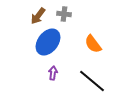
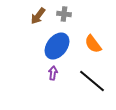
blue ellipse: moved 9 px right, 4 px down
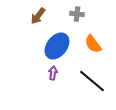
gray cross: moved 13 px right
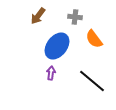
gray cross: moved 2 px left, 3 px down
orange semicircle: moved 1 px right, 5 px up
purple arrow: moved 2 px left
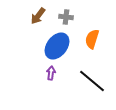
gray cross: moved 9 px left
orange semicircle: moved 2 px left; rotated 54 degrees clockwise
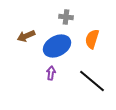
brown arrow: moved 12 px left, 20 px down; rotated 30 degrees clockwise
blue ellipse: rotated 24 degrees clockwise
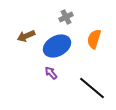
gray cross: rotated 32 degrees counterclockwise
orange semicircle: moved 2 px right
purple arrow: rotated 48 degrees counterclockwise
black line: moved 7 px down
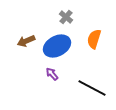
gray cross: rotated 24 degrees counterclockwise
brown arrow: moved 5 px down
purple arrow: moved 1 px right, 1 px down
black line: rotated 12 degrees counterclockwise
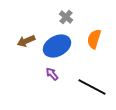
black line: moved 1 px up
